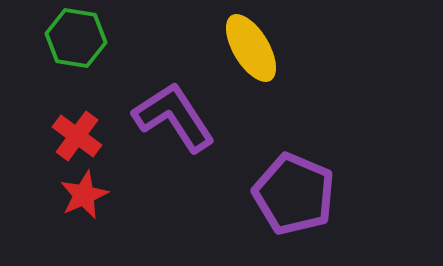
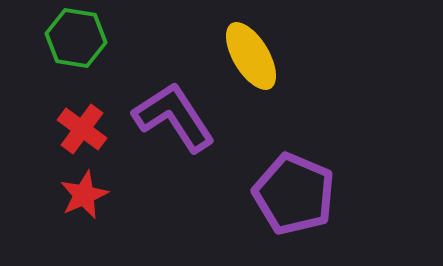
yellow ellipse: moved 8 px down
red cross: moved 5 px right, 7 px up
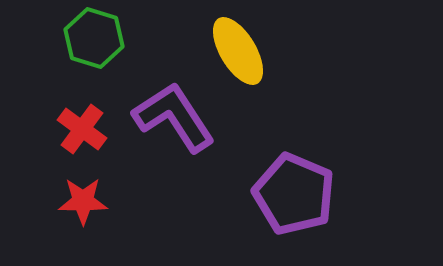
green hexagon: moved 18 px right; rotated 8 degrees clockwise
yellow ellipse: moved 13 px left, 5 px up
red star: moved 1 px left, 6 px down; rotated 24 degrees clockwise
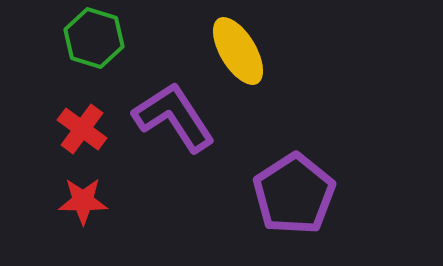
purple pentagon: rotated 16 degrees clockwise
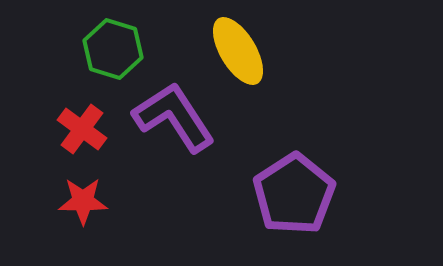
green hexagon: moved 19 px right, 11 px down
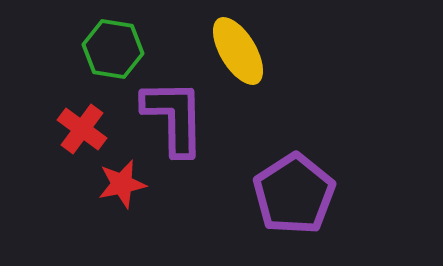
green hexagon: rotated 8 degrees counterclockwise
purple L-shape: rotated 32 degrees clockwise
red star: moved 39 px right, 17 px up; rotated 12 degrees counterclockwise
